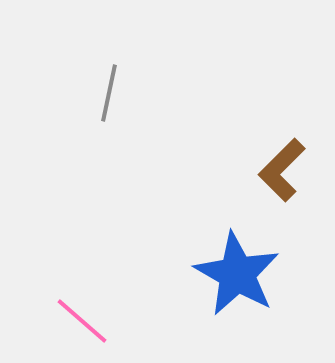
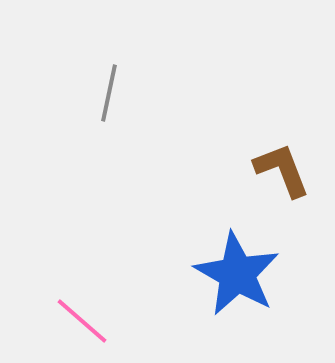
brown L-shape: rotated 114 degrees clockwise
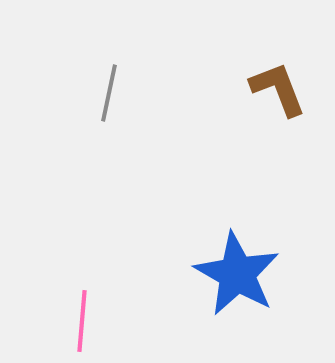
brown L-shape: moved 4 px left, 81 px up
pink line: rotated 54 degrees clockwise
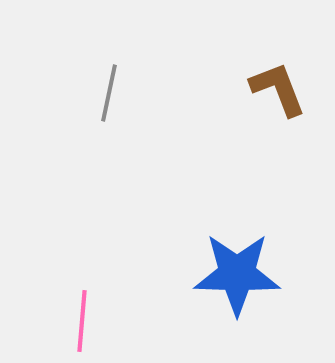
blue star: rotated 28 degrees counterclockwise
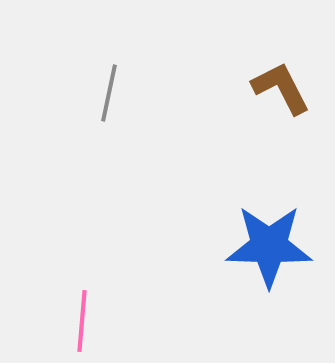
brown L-shape: moved 3 px right, 1 px up; rotated 6 degrees counterclockwise
blue star: moved 32 px right, 28 px up
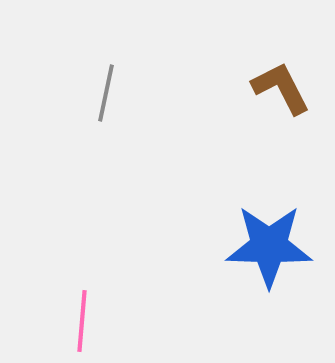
gray line: moved 3 px left
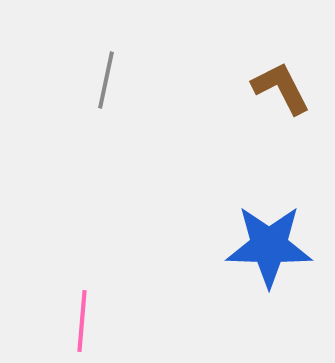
gray line: moved 13 px up
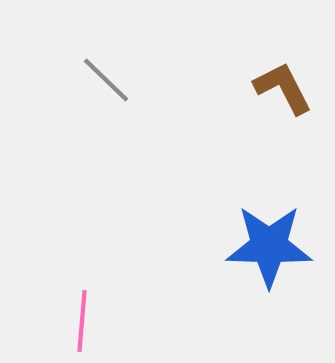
gray line: rotated 58 degrees counterclockwise
brown L-shape: moved 2 px right
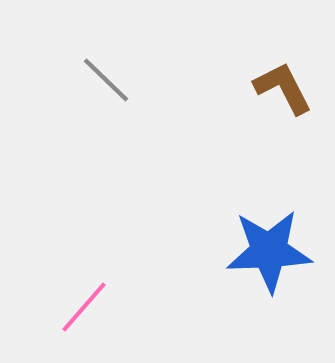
blue star: moved 5 px down; rotated 4 degrees counterclockwise
pink line: moved 2 px right, 14 px up; rotated 36 degrees clockwise
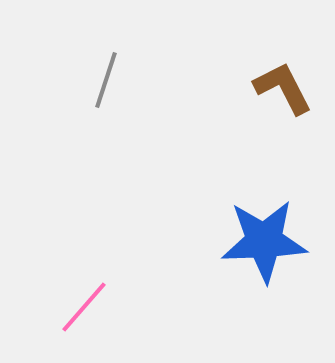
gray line: rotated 64 degrees clockwise
blue star: moved 5 px left, 10 px up
